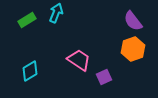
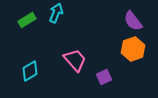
pink trapezoid: moved 4 px left; rotated 15 degrees clockwise
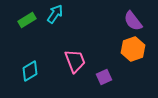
cyan arrow: moved 1 px left, 1 px down; rotated 12 degrees clockwise
pink trapezoid: moved 1 px down; rotated 20 degrees clockwise
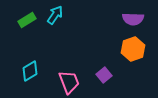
cyan arrow: moved 1 px down
purple semicircle: moved 2 px up; rotated 50 degrees counterclockwise
pink trapezoid: moved 6 px left, 21 px down
purple square: moved 2 px up; rotated 14 degrees counterclockwise
